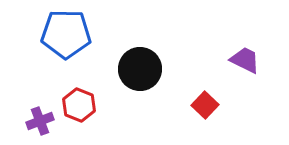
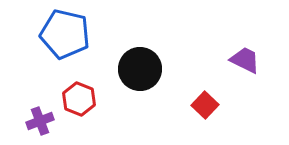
blue pentagon: moved 1 px left; rotated 12 degrees clockwise
red hexagon: moved 6 px up
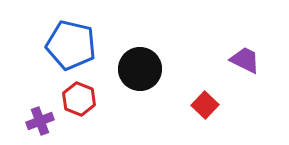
blue pentagon: moved 6 px right, 11 px down
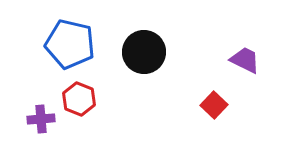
blue pentagon: moved 1 px left, 1 px up
black circle: moved 4 px right, 17 px up
red square: moved 9 px right
purple cross: moved 1 px right, 2 px up; rotated 16 degrees clockwise
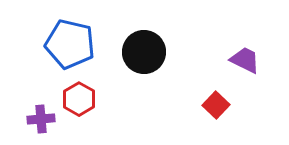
red hexagon: rotated 8 degrees clockwise
red square: moved 2 px right
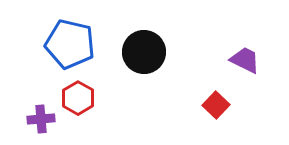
red hexagon: moved 1 px left, 1 px up
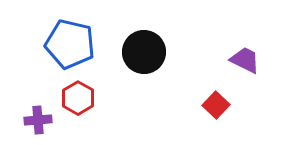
purple cross: moved 3 px left, 1 px down
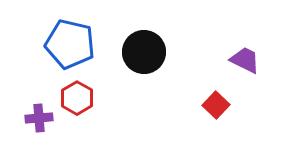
red hexagon: moved 1 px left
purple cross: moved 1 px right, 2 px up
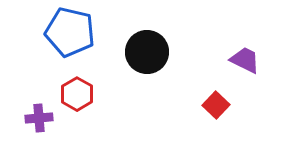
blue pentagon: moved 12 px up
black circle: moved 3 px right
red hexagon: moved 4 px up
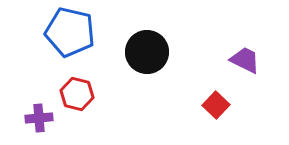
red hexagon: rotated 16 degrees counterclockwise
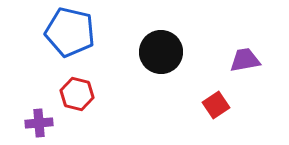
black circle: moved 14 px right
purple trapezoid: rotated 36 degrees counterclockwise
red square: rotated 12 degrees clockwise
purple cross: moved 5 px down
